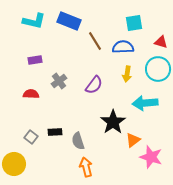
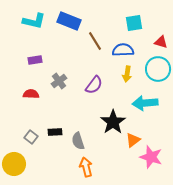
blue semicircle: moved 3 px down
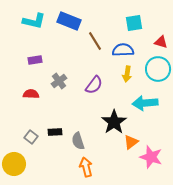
black star: moved 1 px right
orange triangle: moved 2 px left, 2 px down
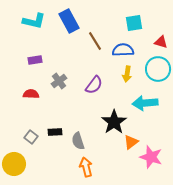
blue rectangle: rotated 40 degrees clockwise
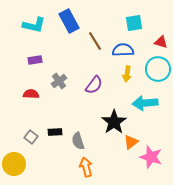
cyan L-shape: moved 4 px down
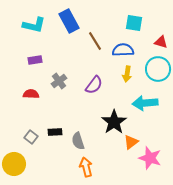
cyan square: rotated 18 degrees clockwise
pink star: moved 1 px left, 1 px down
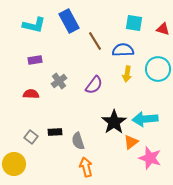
red triangle: moved 2 px right, 13 px up
cyan arrow: moved 16 px down
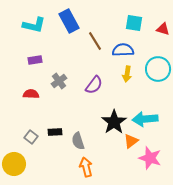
orange triangle: moved 1 px up
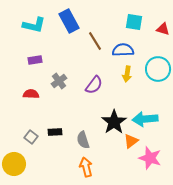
cyan square: moved 1 px up
gray semicircle: moved 5 px right, 1 px up
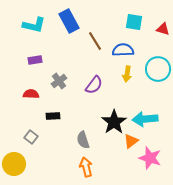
black rectangle: moved 2 px left, 16 px up
